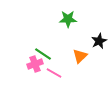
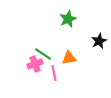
green star: rotated 24 degrees counterclockwise
orange triangle: moved 11 px left, 2 px down; rotated 35 degrees clockwise
pink line: rotated 49 degrees clockwise
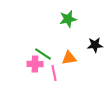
green star: rotated 12 degrees clockwise
black star: moved 4 px left, 4 px down; rotated 21 degrees clockwise
pink cross: rotated 21 degrees clockwise
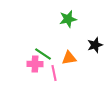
black star: rotated 14 degrees counterclockwise
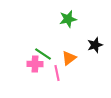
orange triangle: rotated 28 degrees counterclockwise
pink line: moved 3 px right
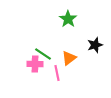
green star: rotated 24 degrees counterclockwise
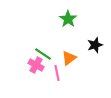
pink cross: moved 1 px right, 1 px down; rotated 28 degrees clockwise
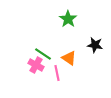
black star: rotated 28 degrees clockwise
orange triangle: rotated 49 degrees counterclockwise
